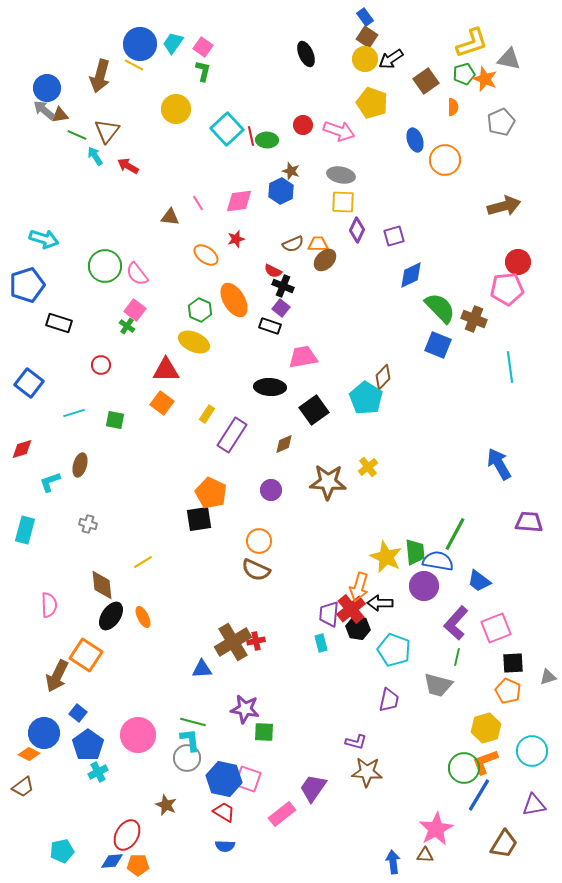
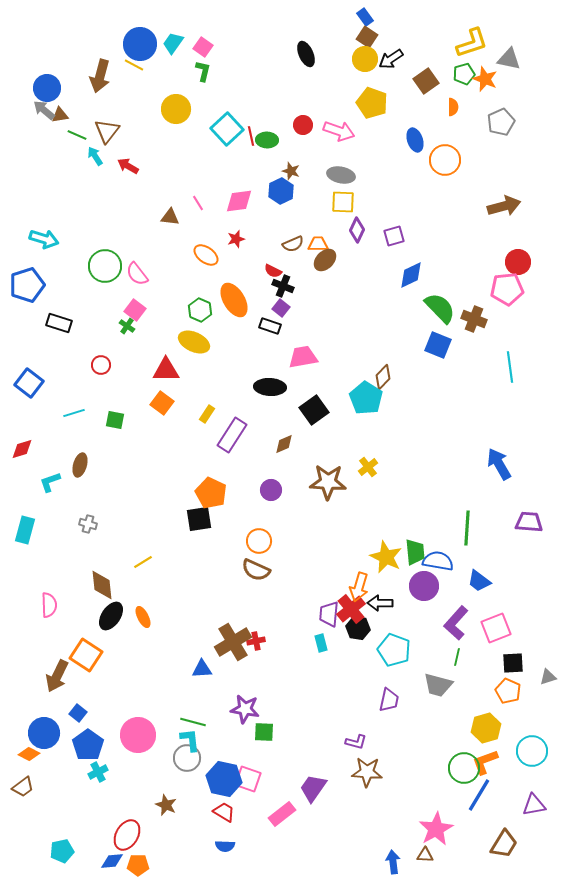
green line at (455, 534): moved 12 px right, 6 px up; rotated 24 degrees counterclockwise
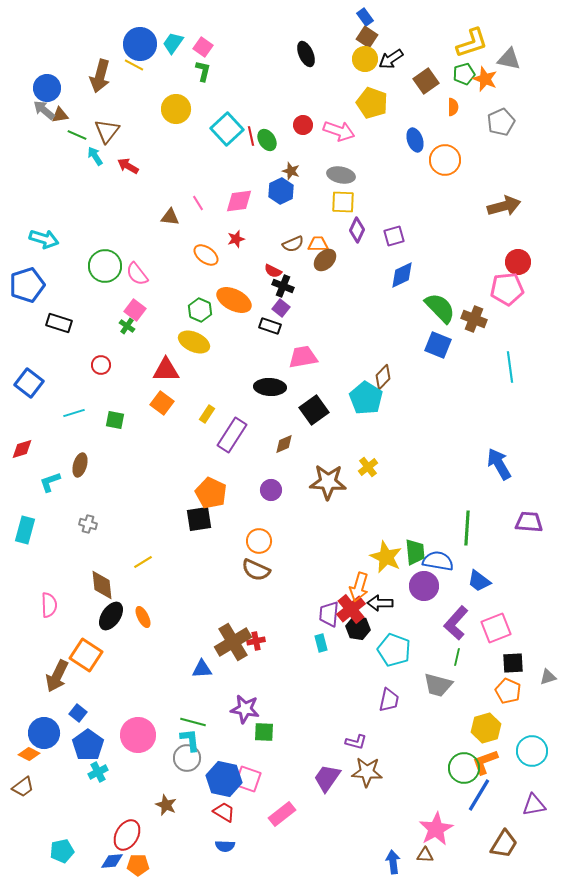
green ellipse at (267, 140): rotated 55 degrees clockwise
blue diamond at (411, 275): moved 9 px left
orange ellipse at (234, 300): rotated 32 degrees counterclockwise
purple trapezoid at (313, 788): moved 14 px right, 10 px up
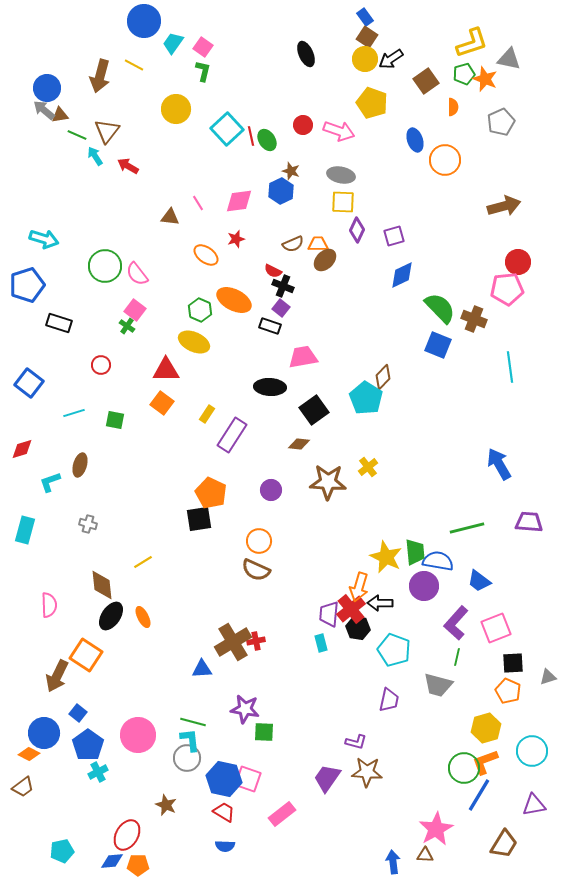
blue circle at (140, 44): moved 4 px right, 23 px up
brown diamond at (284, 444): moved 15 px right; rotated 30 degrees clockwise
green line at (467, 528): rotated 72 degrees clockwise
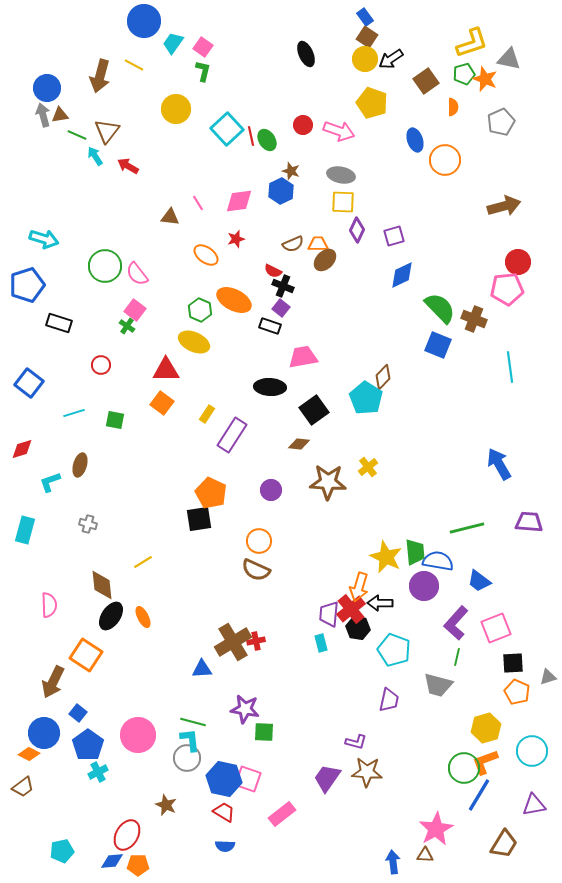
gray arrow at (44, 110): moved 1 px left, 5 px down; rotated 35 degrees clockwise
brown arrow at (57, 676): moved 4 px left, 6 px down
orange pentagon at (508, 691): moved 9 px right, 1 px down
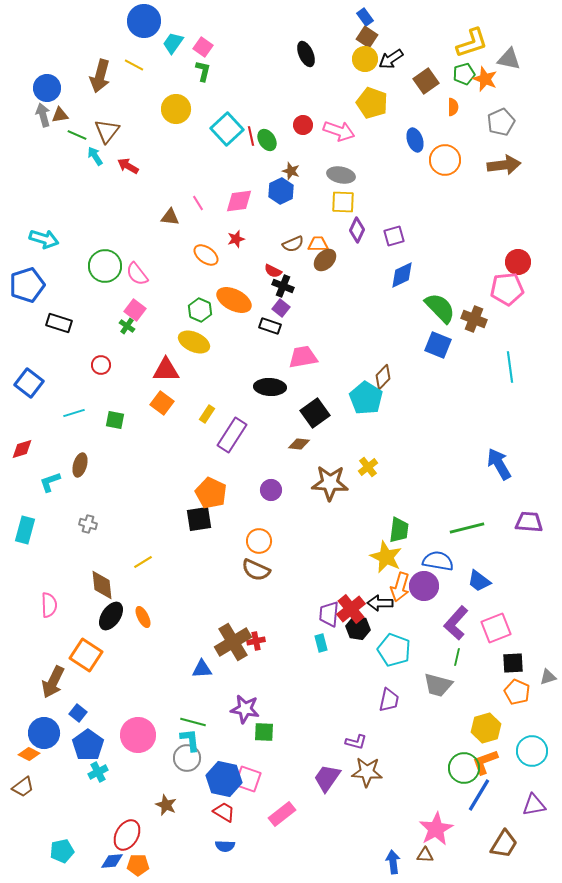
brown arrow at (504, 206): moved 41 px up; rotated 8 degrees clockwise
black square at (314, 410): moved 1 px right, 3 px down
brown star at (328, 482): moved 2 px right, 1 px down
green trapezoid at (415, 552): moved 16 px left, 22 px up; rotated 12 degrees clockwise
orange arrow at (359, 587): moved 41 px right
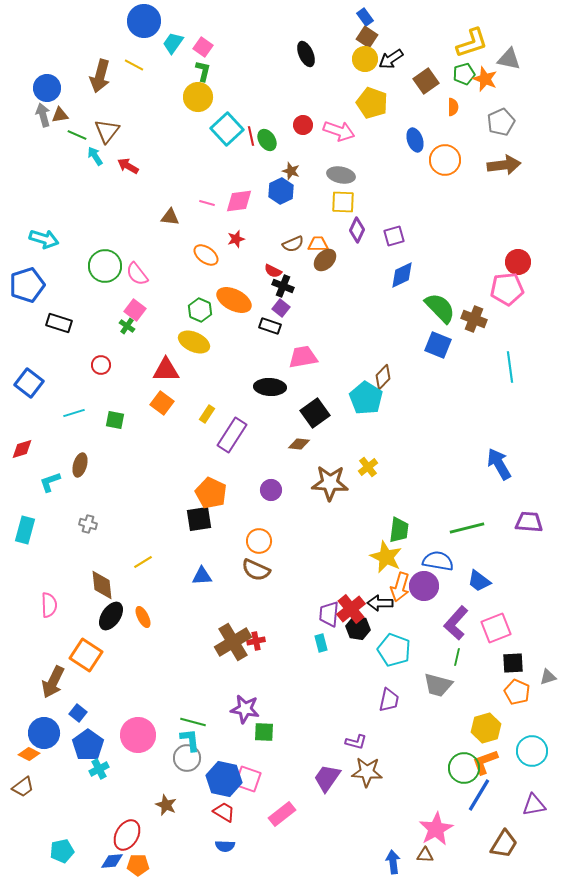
yellow circle at (176, 109): moved 22 px right, 12 px up
pink line at (198, 203): moved 9 px right; rotated 42 degrees counterclockwise
blue triangle at (202, 669): moved 93 px up
cyan cross at (98, 772): moved 1 px right, 3 px up
